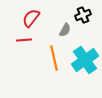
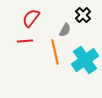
black cross: rotated 21 degrees counterclockwise
red line: moved 1 px right, 1 px down
orange line: moved 1 px right, 6 px up
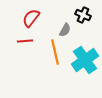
black cross: rotated 21 degrees counterclockwise
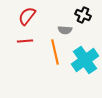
red semicircle: moved 4 px left, 2 px up
gray semicircle: rotated 64 degrees clockwise
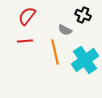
gray semicircle: rotated 24 degrees clockwise
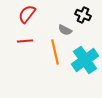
red semicircle: moved 2 px up
